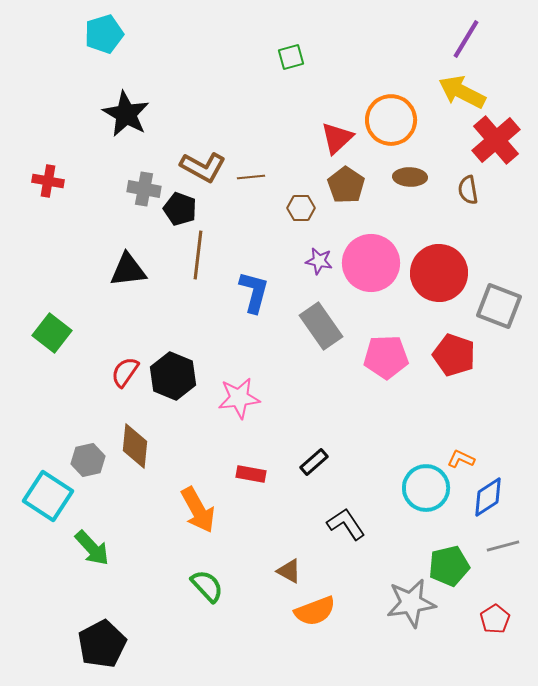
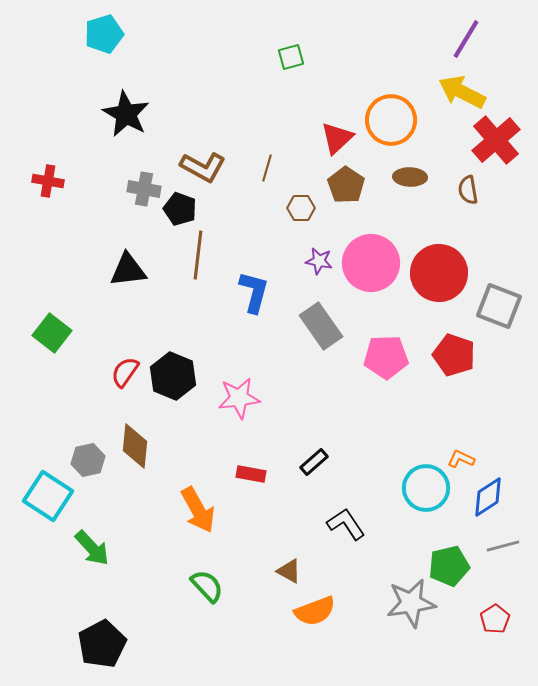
brown line at (251, 177): moved 16 px right, 9 px up; rotated 68 degrees counterclockwise
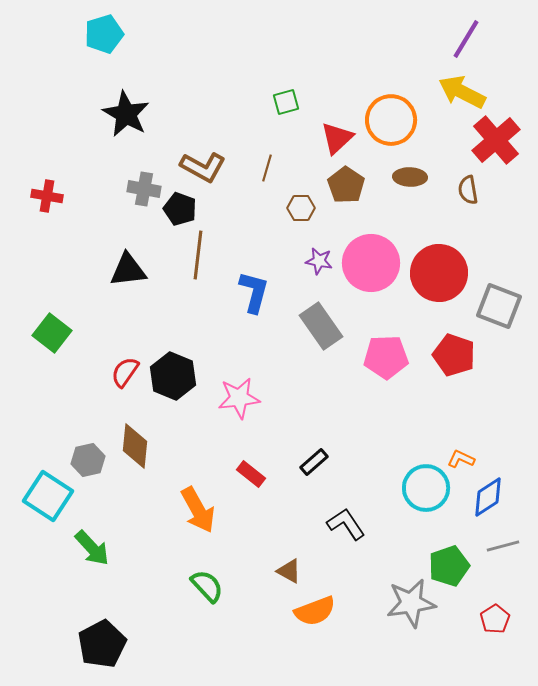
green square at (291, 57): moved 5 px left, 45 px down
red cross at (48, 181): moved 1 px left, 15 px down
red rectangle at (251, 474): rotated 28 degrees clockwise
green pentagon at (449, 566): rotated 6 degrees counterclockwise
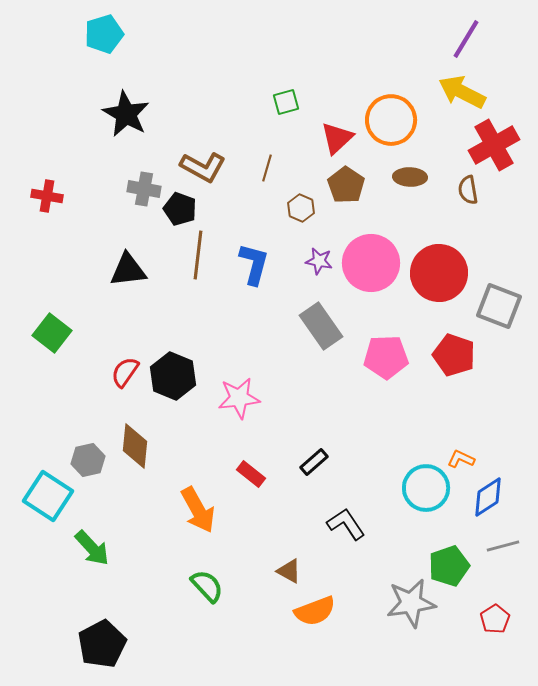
red cross at (496, 140): moved 2 px left, 5 px down; rotated 12 degrees clockwise
brown hexagon at (301, 208): rotated 24 degrees clockwise
blue L-shape at (254, 292): moved 28 px up
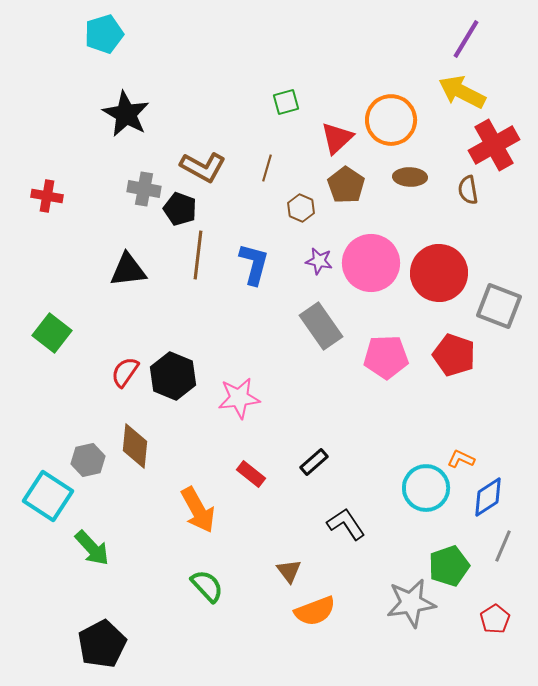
gray line at (503, 546): rotated 52 degrees counterclockwise
brown triangle at (289, 571): rotated 24 degrees clockwise
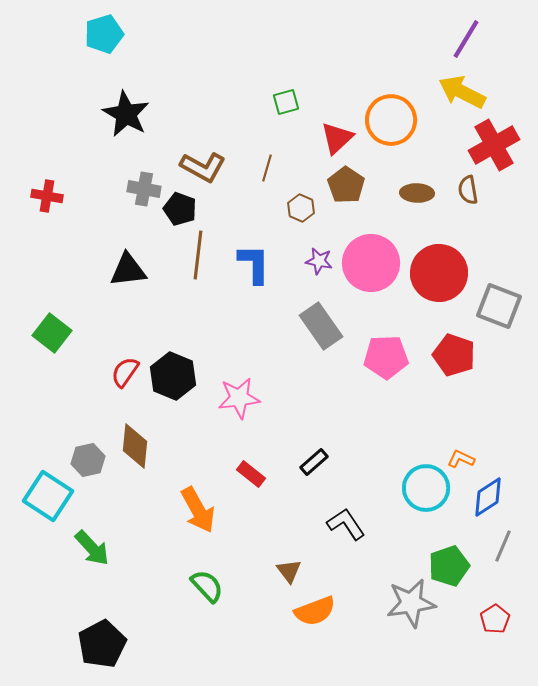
brown ellipse at (410, 177): moved 7 px right, 16 px down
blue L-shape at (254, 264): rotated 15 degrees counterclockwise
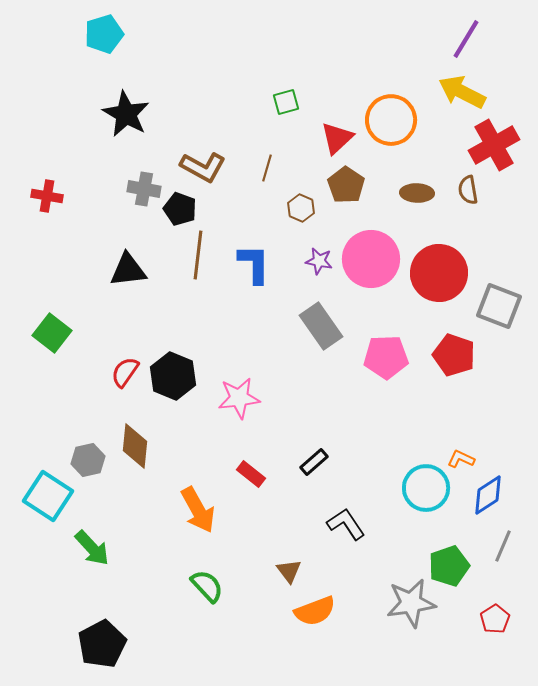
pink circle at (371, 263): moved 4 px up
blue diamond at (488, 497): moved 2 px up
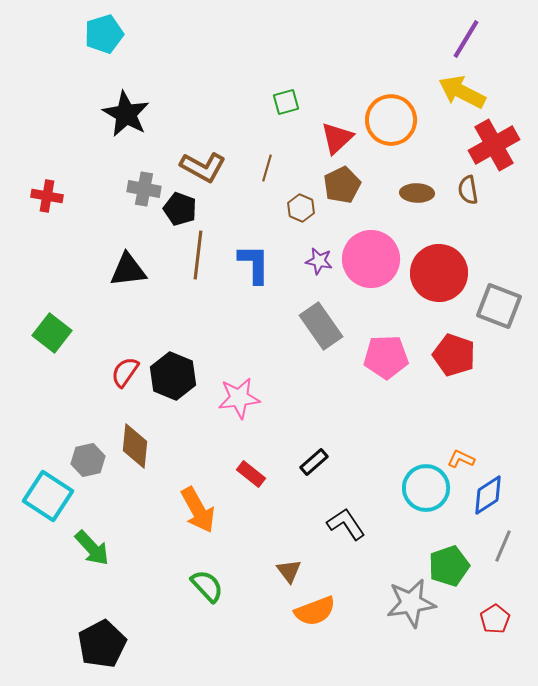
brown pentagon at (346, 185): moved 4 px left; rotated 12 degrees clockwise
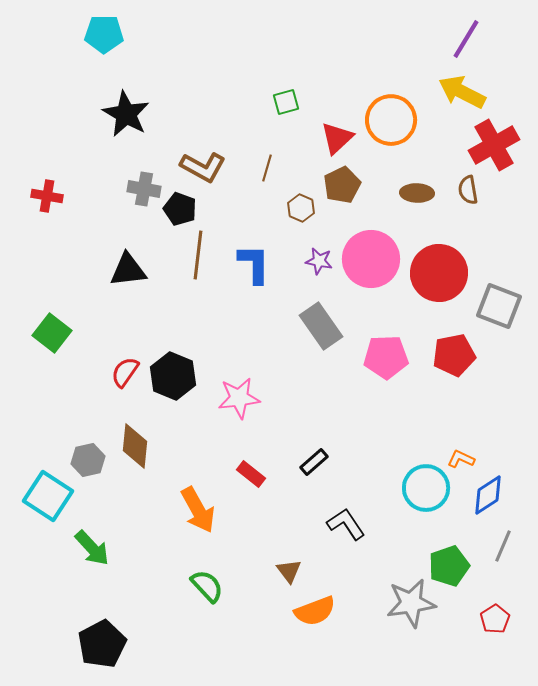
cyan pentagon at (104, 34): rotated 18 degrees clockwise
red pentagon at (454, 355): rotated 30 degrees counterclockwise
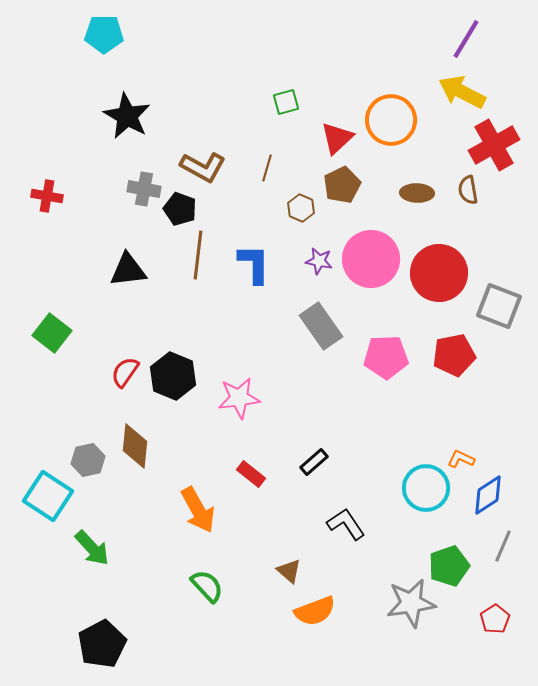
black star at (126, 114): moved 1 px right, 2 px down
brown triangle at (289, 571): rotated 12 degrees counterclockwise
